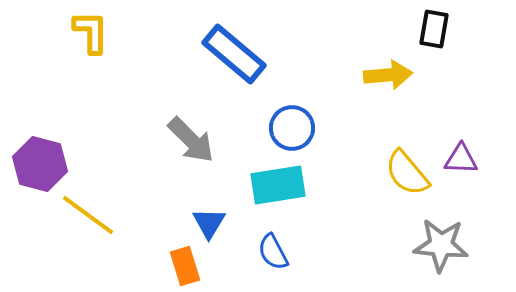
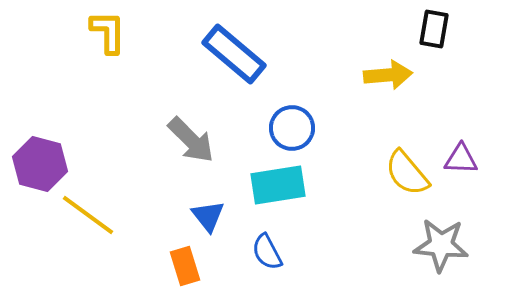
yellow L-shape: moved 17 px right
blue triangle: moved 1 px left, 7 px up; rotated 9 degrees counterclockwise
blue semicircle: moved 6 px left
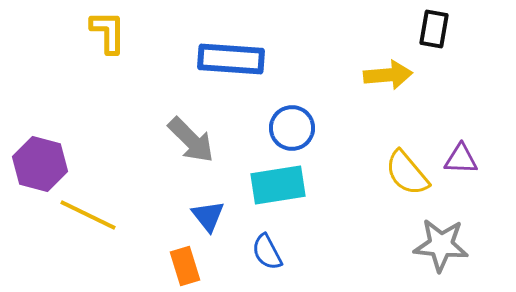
blue rectangle: moved 3 px left, 5 px down; rotated 36 degrees counterclockwise
yellow line: rotated 10 degrees counterclockwise
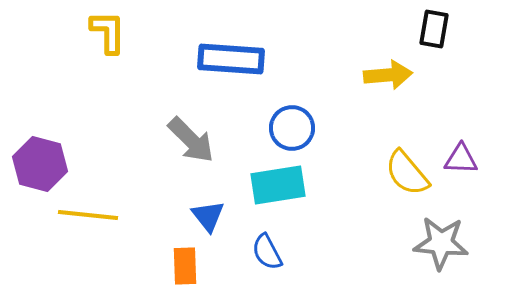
yellow line: rotated 20 degrees counterclockwise
gray star: moved 2 px up
orange rectangle: rotated 15 degrees clockwise
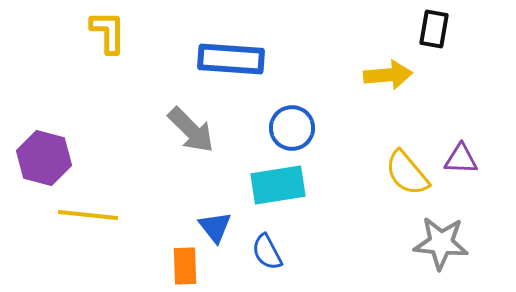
gray arrow: moved 10 px up
purple hexagon: moved 4 px right, 6 px up
blue triangle: moved 7 px right, 11 px down
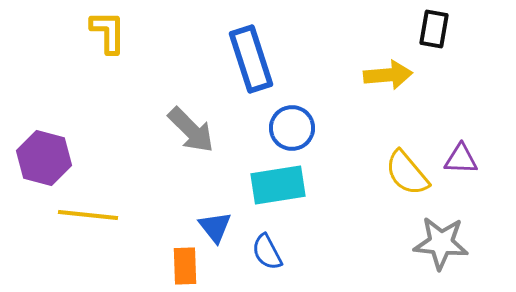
blue rectangle: moved 20 px right; rotated 68 degrees clockwise
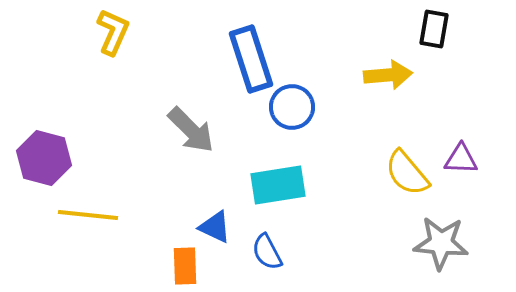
yellow L-shape: moved 5 px right; rotated 24 degrees clockwise
blue circle: moved 21 px up
blue triangle: rotated 27 degrees counterclockwise
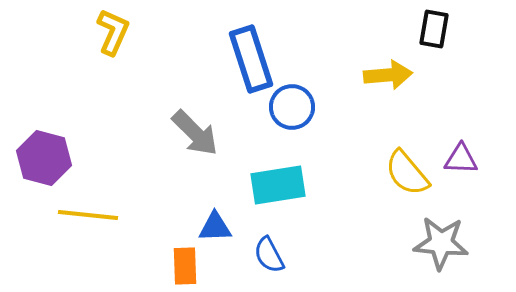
gray arrow: moved 4 px right, 3 px down
blue triangle: rotated 27 degrees counterclockwise
blue semicircle: moved 2 px right, 3 px down
